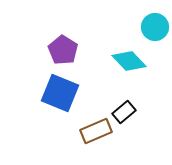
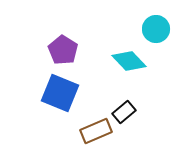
cyan circle: moved 1 px right, 2 px down
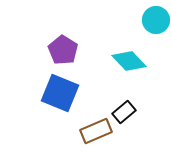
cyan circle: moved 9 px up
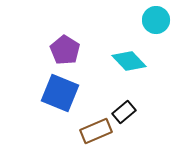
purple pentagon: moved 2 px right
